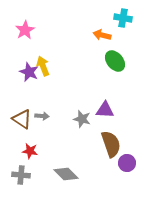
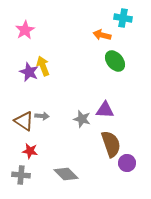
brown triangle: moved 2 px right, 2 px down
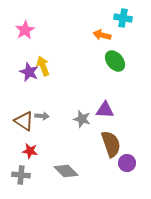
gray diamond: moved 3 px up
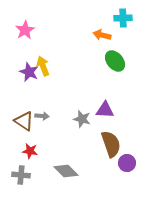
cyan cross: rotated 12 degrees counterclockwise
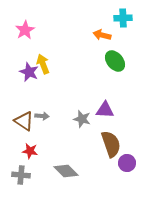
yellow arrow: moved 2 px up
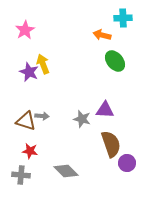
brown triangle: moved 2 px right; rotated 15 degrees counterclockwise
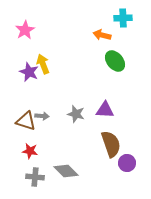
gray star: moved 6 px left, 5 px up
gray cross: moved 14 px right, 2 px down
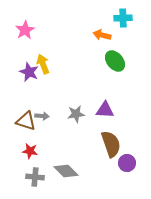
gray star: rotated 24 degrees counterclockwise
